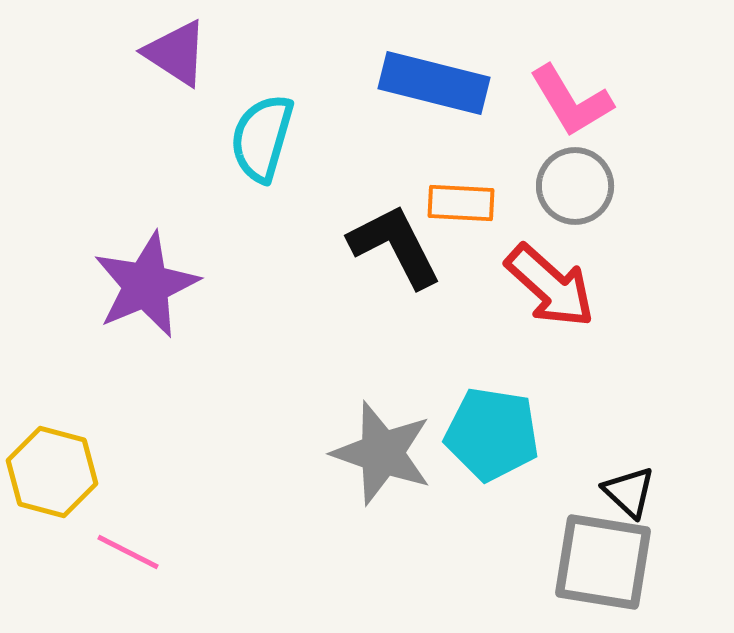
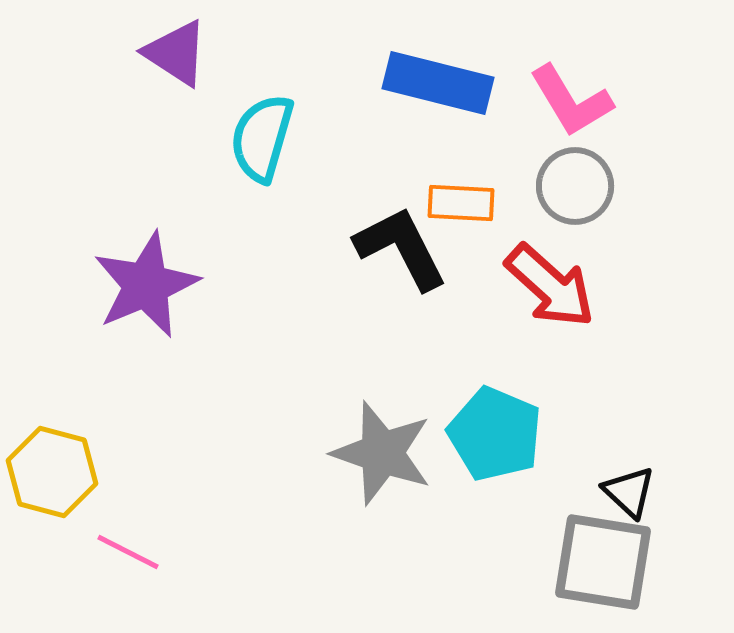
blue rectangle: moved 4 px right
black L-shape: moved 6 px right, 2 px down
cyan pentagon: moved 3 px right; rotated 14 degrees clockwise
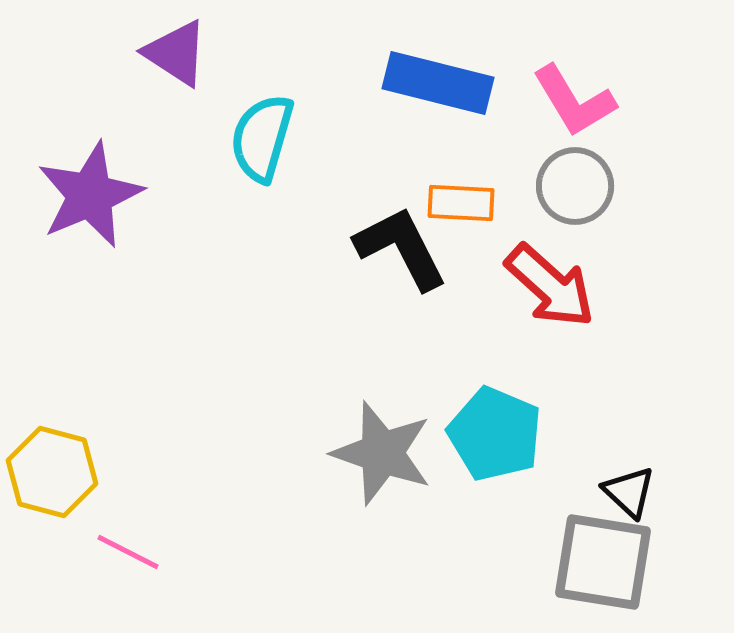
pink L-shape: moved 3 px right
purple star: moved 56 px left, 90 px up
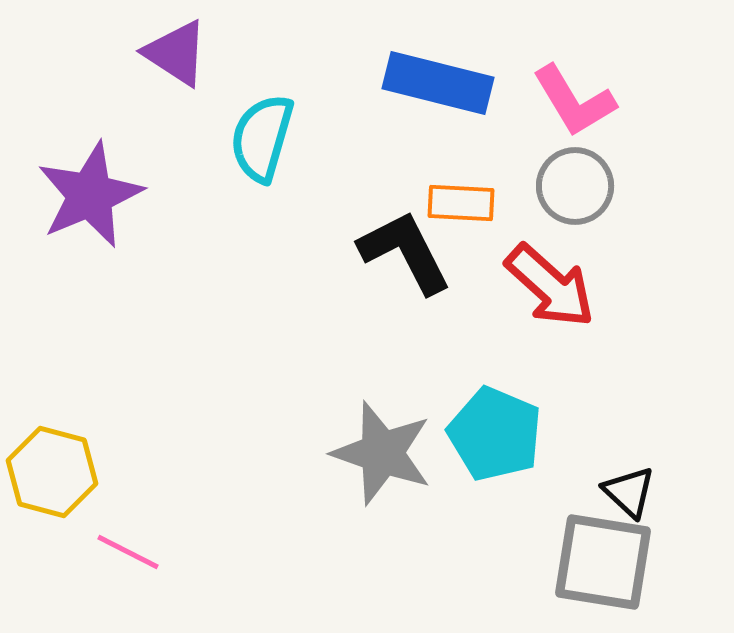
black L-shape: moved 4 px right, 4 px down
